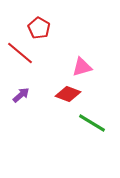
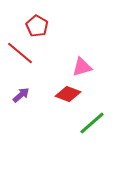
red pentagon: moved 2 px left, 2 px up
green line: rotated 72 degrees counterclockwise
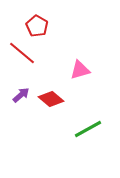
red line: moved 2 px right
pink triangle: moved 2 px left, 3 px down
red diamond: moved 17 px left, 5 px down; rotated 20 degrees clockwise
green line: moved 4 px left, 6 px down; rotated 12 degrees clockwise
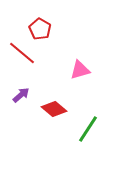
red pentagon: moved 3 px right, 3 px down
red diamond: moved 3 px right, 10 px down
green line: rotated 28 degrees counterclockwise
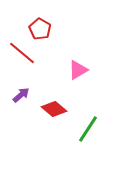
pink triangle: moved 2 px left; rotated 15 degrees counterclockwise
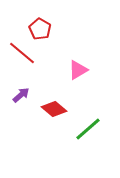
green line: rotated 16 degrees clockwise
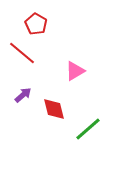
red pentagon: moved 4 px left, 5 px up
pink triangle: moved 3 px left, 1 px down
purple arrow: moved 2 px right
red diamond: rotated 35 degrees clockwise
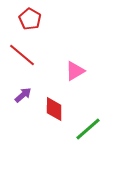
red pentagon: moved 6 px left, 5 px up
red line: moved 2 px down
red diamond: rotated 15 degrees clockwise
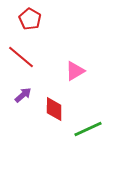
red line: moved 1 px left, 2 px down
green line: rotated 16 degrees clockwise
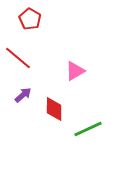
red line: moved 3 px left, 1 px down
